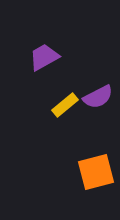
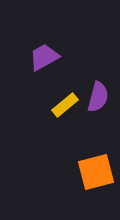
purple semicircle: rotated 48 degrees counterclockwise
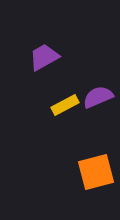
purple semicircle: rotated 128 degrees counterclockwise
yellow rectangle: rotated 12 degrees clockwise
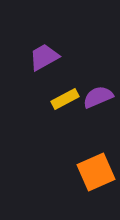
yellow rectangle: moved 6 px up
orange square: rotated 9 degrees counterclockwise
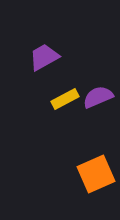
orange square: moved 2 px down
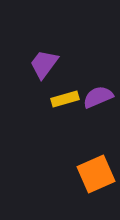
purple trapezoid: moved 7 px down; rotated 24 degrees counterclockwise
yellow rectangle: rotated 12 degrees clockwise
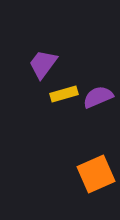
purple trapezoid: moved 1 px left
yellow rectangle: moved 1 px left, 5 px up
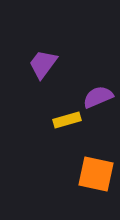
yellow rectangle: moved 3 px right, 26 px down
orange square: rotated 36 degrees clockwise
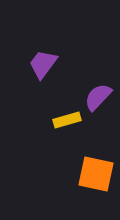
purple semicircle: rotated 24 degrees counterclockwise
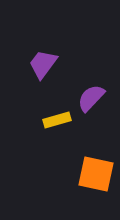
purple semicircle: moved 7 px left, 1 px down
yellow rectangle: moved 10 px left
